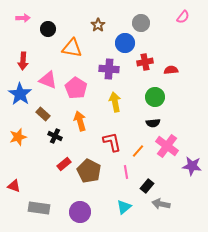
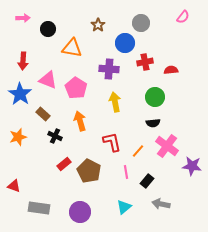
black rectangle: moved 5 px up
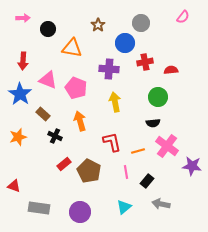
pink pentagon: rotated 10 degrees counterclockwise
green circle: moved 3 px right
orange line: rotated 32 degrees clockwise
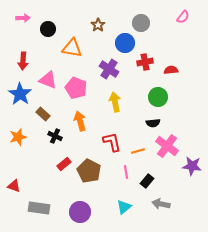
purple cross: rotated 30 degrees clockwise
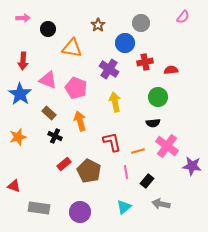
brown rectangle: moved 6 px right, 1 px up
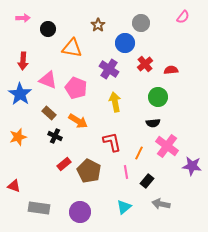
red cross: moved 2 px down; rotated 28 degrees counterclockwise
orange arrow: moved 2 px left; rotated 138 degrees clockwise
orange line: moved 1 px right, 2 px down; rotated 48 degrees counterclockwise
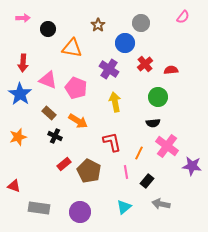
red arrow: moved 2 px down
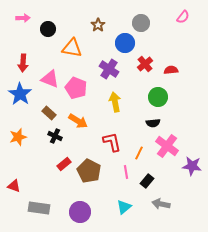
pink triangle: moved 2 px right, 1 px up
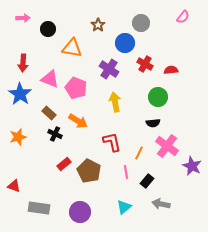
red cross: rotated 21 degrees counterclockwise
black cross: moved 2 px up
purple star: rotated 18 degrees clockwise
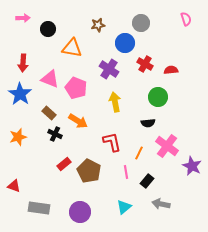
pink semicircle: moved 3 px right, 2 px down; rotated 56 degrees counterclockwise
brown star: rotated 24 degrees clockwise
black semicircle: moved 5 px left
